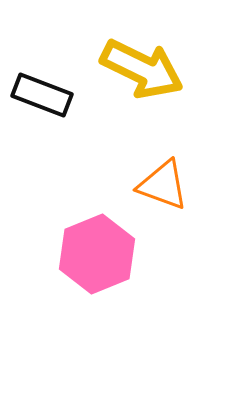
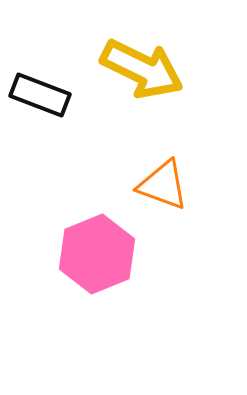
black rectangle: moved 2 px left
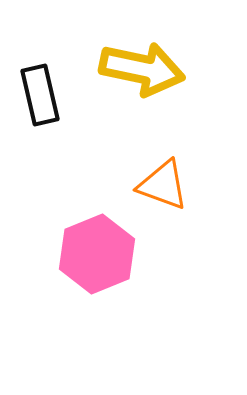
yellow arrow: rotated 14 degrees counterclockwise
black rectangle: rotated 56 degrees clockwise
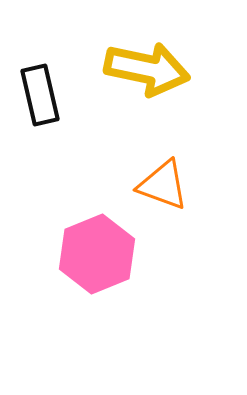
yellow arrow: moved 5 px right
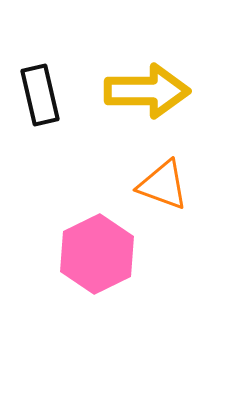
yellow arrow: moved 22 px down; rotated 12 degrees counterclockwise
pink hexagon: rotated 4 degrees counterclockwise
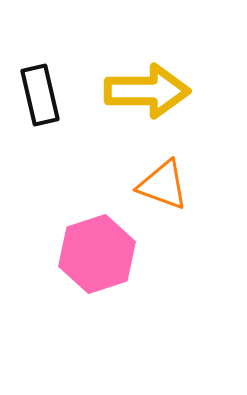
pink hexagon: rotated 8 degrees clockwise
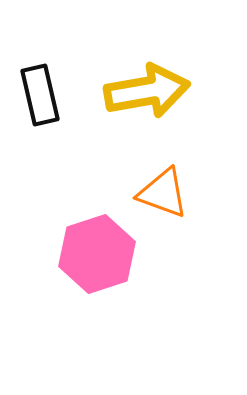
yellow arrow: rotated 10 degrees counterclockwise
orange triangle: moved 8 px down
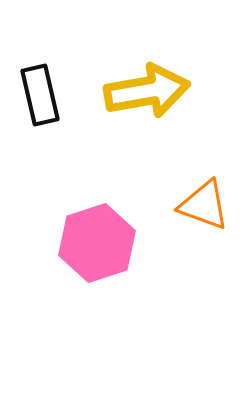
orange triangle: moved 41 px right, 12 px down
pink hexagon: moved 11 px up
